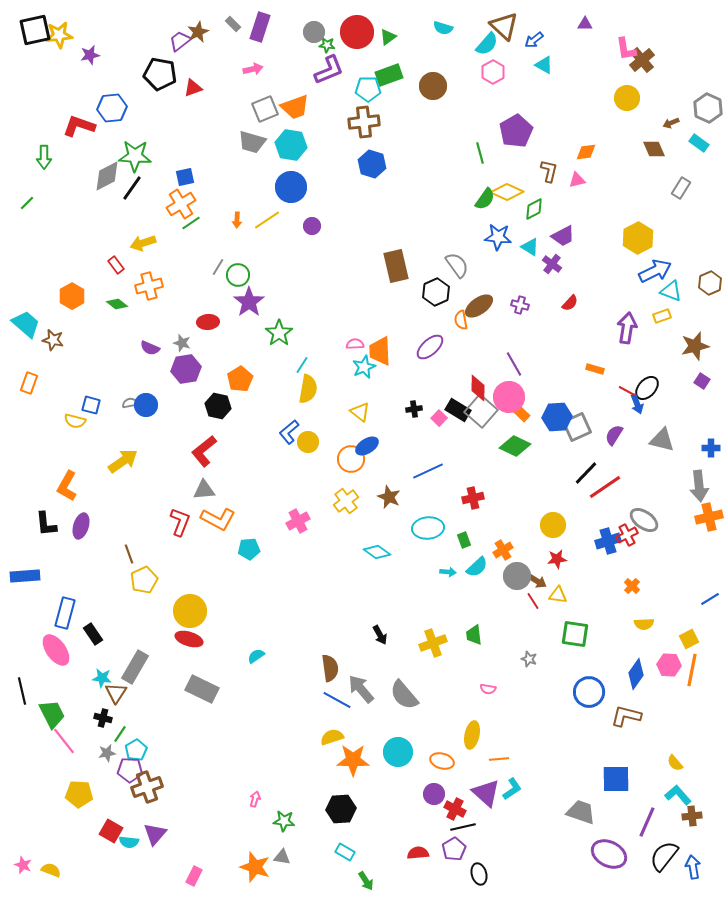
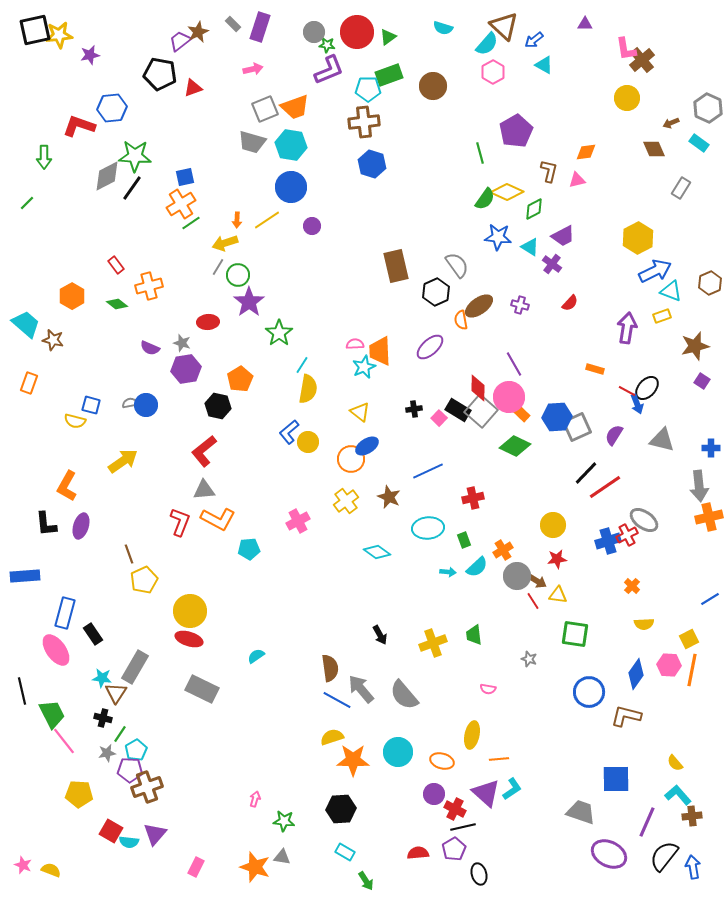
yellow arrow at (143, 243): moved 82 px right
pink rectangle at (194, 876): moved 2 px right, 9 px up
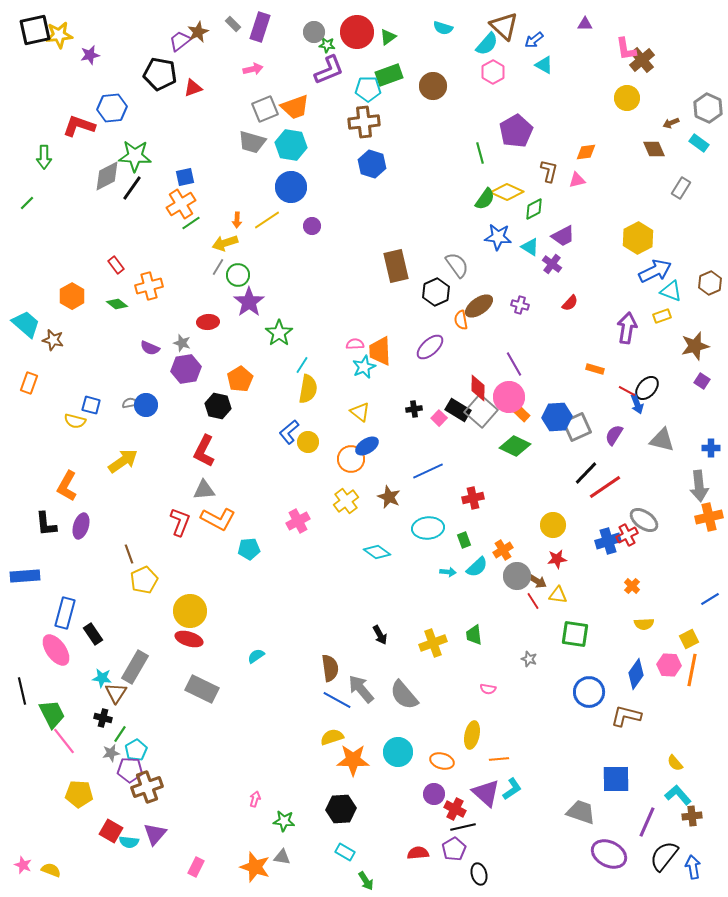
red L-shape at (204, 451): rotated 24 degrees counterclockwise
gray star at (107, 753): moved 4 px right
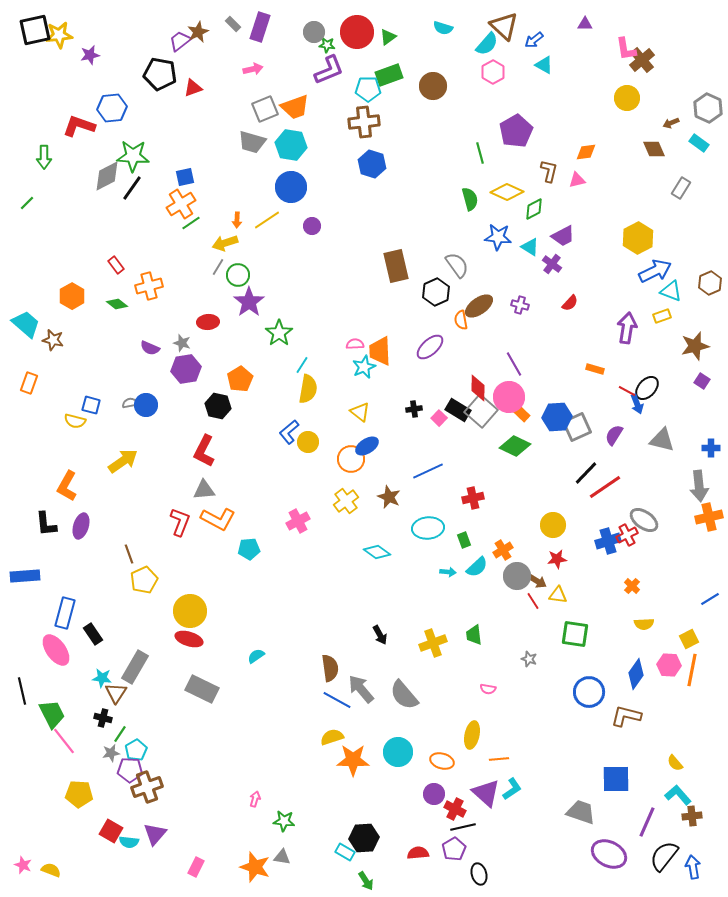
green star at (135, 156): moved 2 px left
green semicircle at (485, 199): moved 15 px left; rotated 50 degrees counterclockwise
black hexagon at (341, 809): moved 23 px right, 29 px down
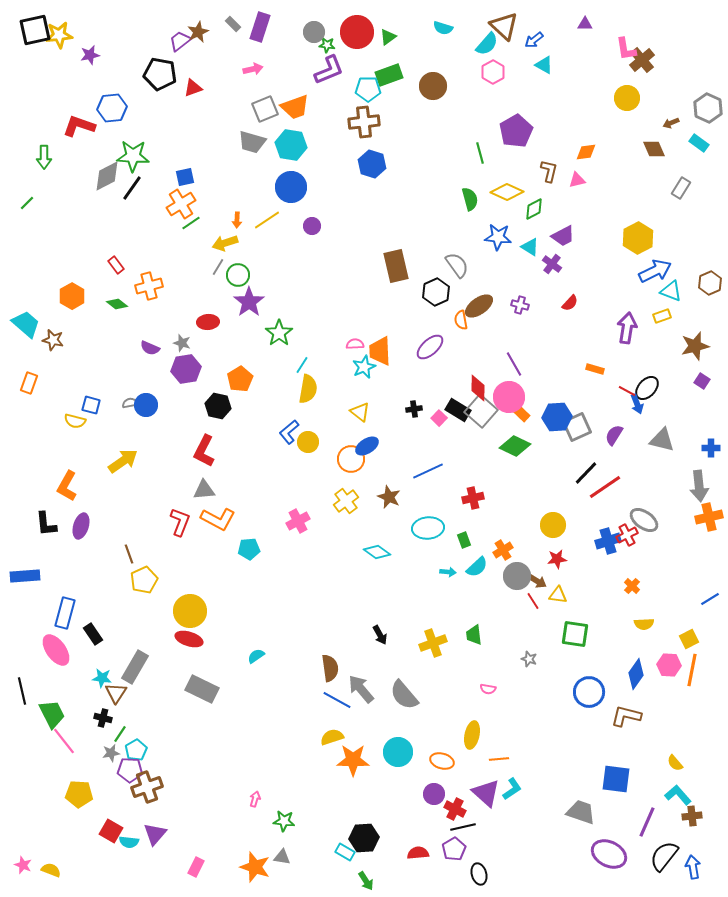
blue square at (616, 779): rotated 8 degrees clockwise
